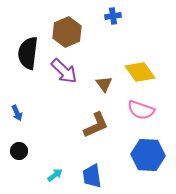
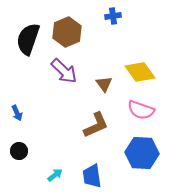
black semicircle: moved 14 px up; rotated 12 degrees clockwise
blue hexagon: moved 6 px left, 2 px up
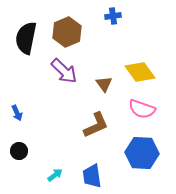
black semicircle: moved 2 px left, 1 px up; rotated 8 degrees counterclockwise
pink semicircle: moved 1 px right, 1 px up
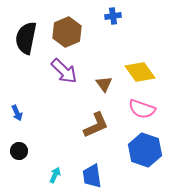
blue hexagon: moved 3 px right, 3 px up; rotated 16 degrees clockwise
cyan arrow: rotated 28 degrees counterclockwise
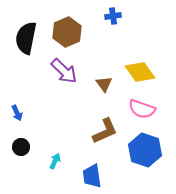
brown L-shape: moved 9 px right, 6 px down
black circle: moved 2 px right, 4 px up
cyan arrow: moved 14 px up
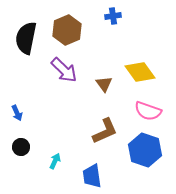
brown hexagon: moved 2 px up
purple arrow: moved 1 px up
pink semicircle: moved 6 px right, 2 px down
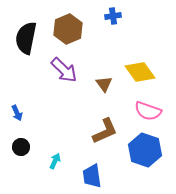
brown hexagon: moved 1 px right, 1 px up
